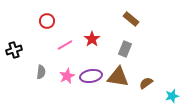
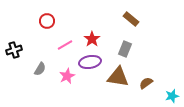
gray semicircle: moved 1 px left, 3 px up; rotated 24 degrees clockwise
purple ellipse: moved 1 px left, 14 px up
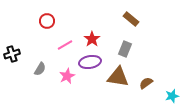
black cross: moved 2 px left, 4 px down
